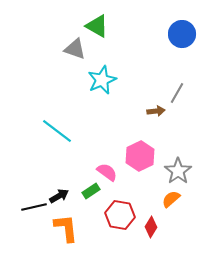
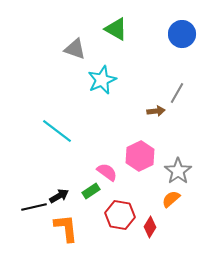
green triangle: moved 19 px right, 3 px down
red diamond: moved 1 px left
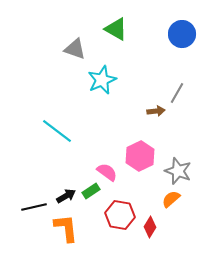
gray star: rotated 16 degrees counterclockwise
black arrow: moved 7 px right
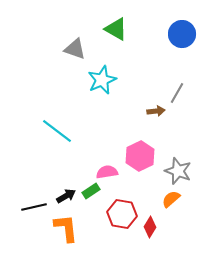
pink semicircle: rotated 45 degrees counterclockwise
red hexagon: moved 2 px right, 1 px up
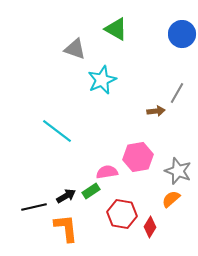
pink hexagon: moved 2 px left, 1 px down; rotated 16 degrees clockwise
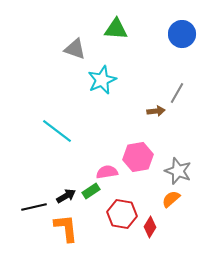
green triangle: rotated 25 degrees counterclockwise
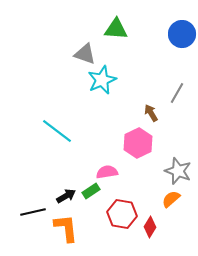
gray triangle: moved 10 px right, 5 px down
brown arrow: moved 5 px left, 2 px down; rotated 114 degrees counterclockwise
pink hexagon: moved 14 px up; rotated 16 degrees counterclockwise
black line: moved 1 px left, 5 px down
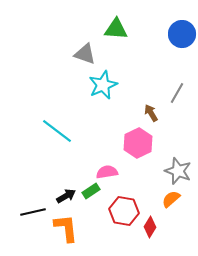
cyan star: moved 1 px right, 5 px down
red hexagon: moved 2 px right, 3 px up
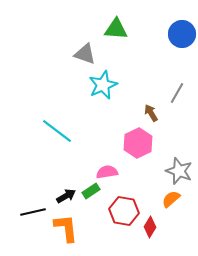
gray star: moved 1 px right
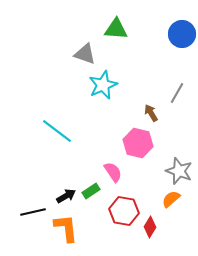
pink hexagon: rotated 20 degrees counterclockwise
pink semicircle: moved 6 px right; rotated 65 degrees clockwise
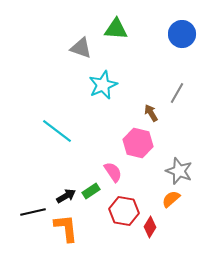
gray triangle: moved 4 px left, 6 px up
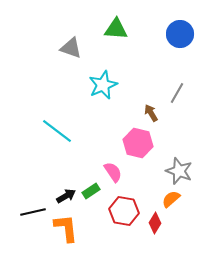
blue circle: moved 2 px left
gray triangle: moved 10 px left
red diamond: moved 5 px right, 4 px up
